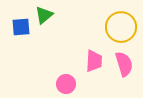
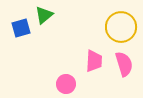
blue square: moved 1 px down; rotated 12 degrees counterclockwise
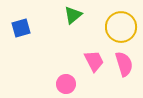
green triangle: moved 29 px right
pink trapezoid: rotated 30 degrees counterclockwise
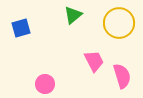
yellow circle: moved 2 px left, 4 px up
pink semicircle: moved 2 px left, 12 px down
pink circle: moved 21 px left
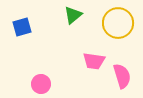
yellow circle: moved 1 px left
blue square: moved 1 px right, 1 px up
pink trapezoid: rotated 125 degrees clockwise
pink circle: moved 4 px left
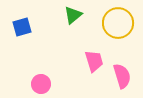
pink trapezoid: rotated 115 degrees counterclockwise
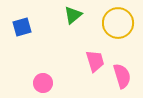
pink trapezoid: moved 1 px right
pink circle: moved 2 px right, 1 px up
